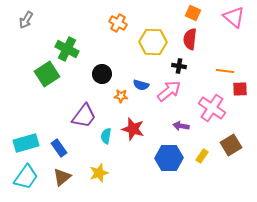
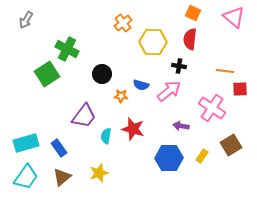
orange cross: moved 5 px right; rotated 24 degrees clockwise
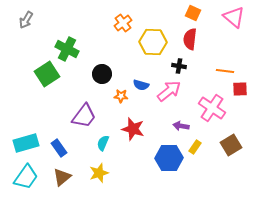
cyan semicircle: moved 3 px left, 7 px down; rotated 14 degrees clockwise
yellow rectangle: moved 7 px left, 9 px up
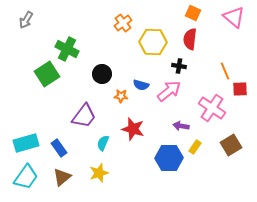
orange line: rotated 60 degrees clockwise
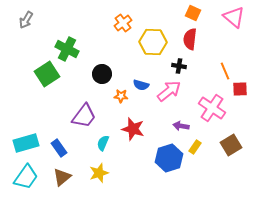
blue hexagon: rotated 16 degrees counterclockwise
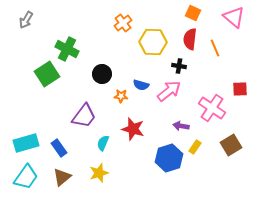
orange line: moved 10 px left, 23 px up
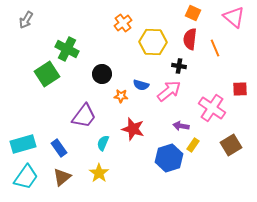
cyan rectangle: moved 3 px left, 1 px down
yellow rectangle: moved 2 px left, 2 px up
yellow star: rotated 18 degrees counterclockwise
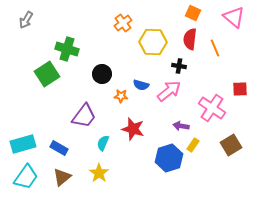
green cross: rotated 10 degrees counterclockwise
blue rectangle: rotated 24 degrees counterclockwise
